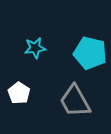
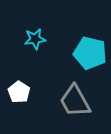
cyan star: moved 9 px up
white pentagon: moved 1 px up
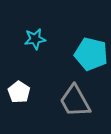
cyan pentagon: moved 1 px right, 1 px down
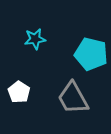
gray trapezoid: moved 2 px left, 3 px up
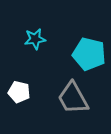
cyan pentagon: moved 2 px left
white pentagon: rotated 20 degrees counterclockwise
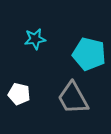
white pentagon: moved 2 px down
